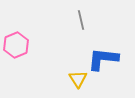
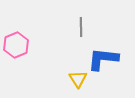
gray line: moved 7 px down; rotated 12 degrees clockwise
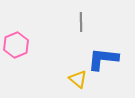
gray line: moved 5 px up
yellow triangle: rotated 18 degrees counterclockwise
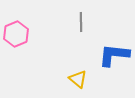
pink hexagon: moved 11 px up
blue L-shape: moved 11 px right, 4 px up
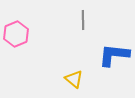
gray line: moved 2 px right, 2 px up
yellow triangle: moved 4 px left
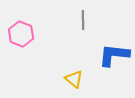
pink hexagon: moved 5 px right; rotated 15 degrees counterclockwise
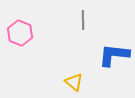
pink hexagon: moved 1 px left, 1 px up
yellow triangle: moved 3 px down
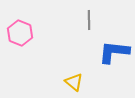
gray line: moved 6 px right
blue L-shape: moved 3 px up
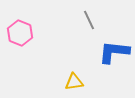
gray line: rotated 24 degrees counterclockwise
yellow triangle: rotated 48 degrees counterclockwise
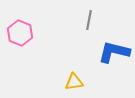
gray line: rotated 36 degrees clockwise
blue L-shape: rotated 8 degrees clockwise
